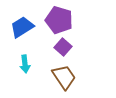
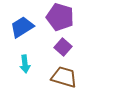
purple pentagon: moved 1 px right, 3 px up
brown trapezoid: rotated 40 degrees counterclockwise
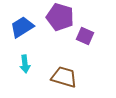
purple square: moved 22 px right, 11 px up; rotated 18 degrees counterclockwise
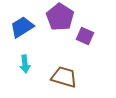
purple pentagon: rotated 16 degrees clockwise
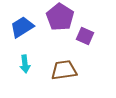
brown trapezoid: moved 7 px up; rotated 24 degrees counterclockwise
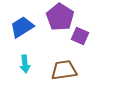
purple square: moved 5 px left
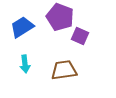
purple pentagon: rotated 12 degrees counterclockwise
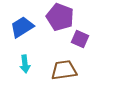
purple square: moved 3 px down
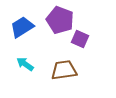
purple pentagon: moved 3 px down
cyan arrow: rotated 132 degrees clockwise
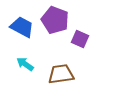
purple pentagon: moved 5 px left
blue trapezoid: rotated 60 degrees clockwise
brown trapezoid: moved 3 px left, 4 px down
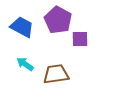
purple pentagon: moved 3 px right; rotated 8 degrees clockwise
purple square: rotated 24 degrees counterclockwise
brown trapezoid: moved 5 px left
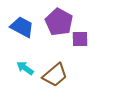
purple pentagon: moved 1 px right, 2 px down
cyan arrow: moved 4 px down
brown trapezoid: moved 1 px left, 1 px down; rotated 148 degrees clockwise
